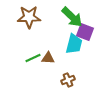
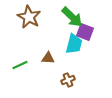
brown star: rotated 30 degrees clockwise
green line: moved 13 px left, 7 px down
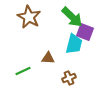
green line: moved 3 px right, 6 px down
brown cross: moved 1 px right, 2 px up
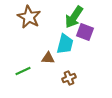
green arrow: moved 2 px right; rotated 80 degrees clockwise
cyan trapezoid: moved 9 px left
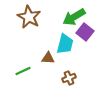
green arrow: rotated 25 degrees clockwise
purple square: rotated 18 degrees clockwise
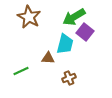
green line: moved 2 px left
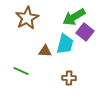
brown star: moved 2 px left, 1 px down; rotated 15 degrees clockwise
brown triangle: moved 3 px left, 7 px up
green line: rotated 49 degrees clockwise
brown cross: rotated 24 degrees clockwise
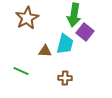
green arrow: moved 2 px up; rotated 50 degrees counterclockwise
brown cross: moved 4 px left
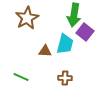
green line: moved 6 px down
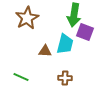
purple square: rotated 18 degrees counterclockwise
